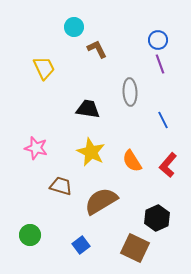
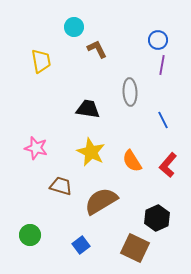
purple line: moved 2 px right, 1 px down; rotated 30 degrees clockwise
yellow trapezoid: moved 3 px left, 7 px up; rotated 15 degrees clockwise
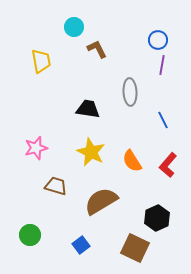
pink star: rotated 30 degrees counterclockwise
brown trapezoid: moved 5 px left
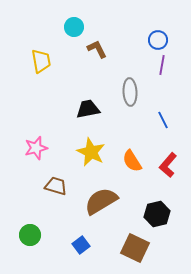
black trapezoid: rotated 20 degrees counterclockwise
black hexagon: moved 4 px up; rotated 10 degrees clockwise
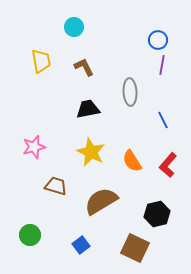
brown L-shape: moved 13 px left, 18 px down
pink star: moved 2 px left, 1 px up
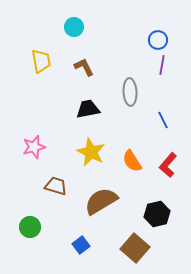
green circle: moved 8 px up
brown square: rotated 16 degrees clockwise
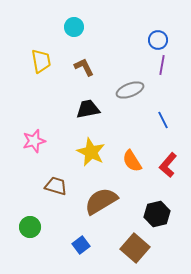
gray ellipse: moved 2 px up; rotated 72 degrees clockwise
pink star: moved 6 px up
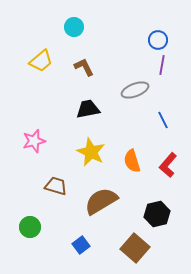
yellow trapezoid: rotated 60 degrees clockwise
gray ellipse: moved 5 px right
orange semicircle: rotated 15 degrees clockwise
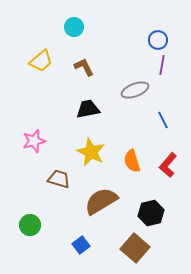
brown trapezoid: moved 3 px right, 7 px up
black hexagon: moved 6 px left, 1 px up
green circle: moved 2 px up
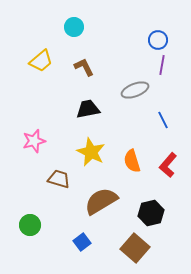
blue square: moved 1 px right, 3 px up
